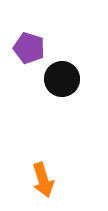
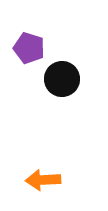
orange arrow: rotated 104 degrees clockwise
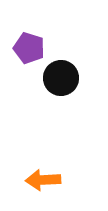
black circle: moved 1 px left, 1 px up
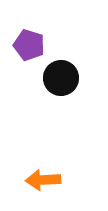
purple pentagon: moved 3 px up
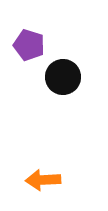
black circle: moved 2 px right, 1 px up
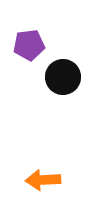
purple pentagon: rotated 24 degrees counterclockwise
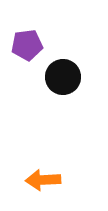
purple pentagon: moved 2 px left
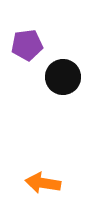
orange arrow: moved 3 px down; rotated 12 degrees clockwise
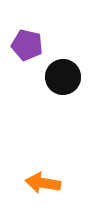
purple pentagon: rotated 20 degrees clockwise
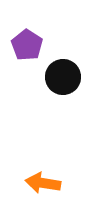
purple pentagon: rotated 20 degrees clockwise
